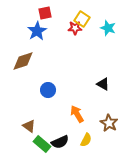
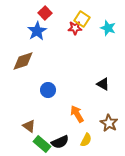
red square: rotated 32 degrees counterclockwise
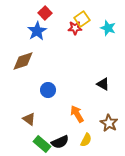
yellow square: rotated 21 degrees clockwise
brown triangle: moved 7 px up
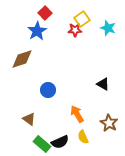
red star: moved 2 px down
brown diamond: moved 1 px left, 2 px up
yellow semicircle: moved 3 px left, 3 px up; rotated 128 degrees clockwise
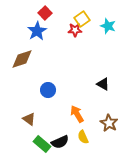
cyan star: moved 2 px up
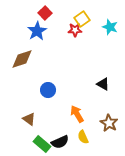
cyan star: moved 2 px right, 1 px down
